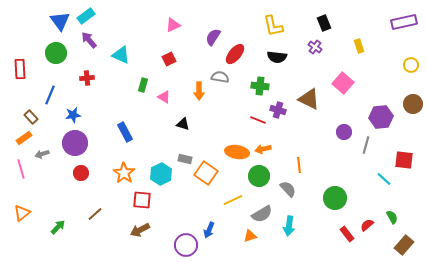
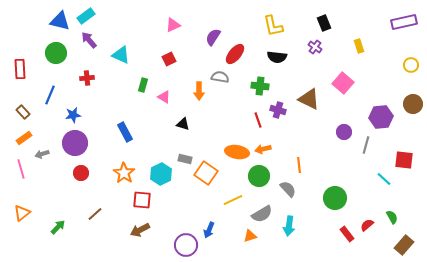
blue triangle at (60, 21): rotated 40 degrees counterclockwise
brown rectangle at (31, 117): moved 8 px left, 5 px up
red line at (258, 120): rotated 49 degrees clockwise
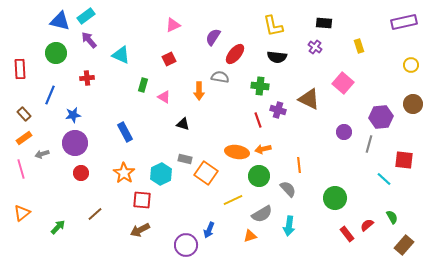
black rectangle at (324, 23): rotated 63 degrees counterclockwise
brown rectangle at (23, 112): moved 1 px right, 2 px down
gray line at (366, 145): moved 3 px right, 1 px up
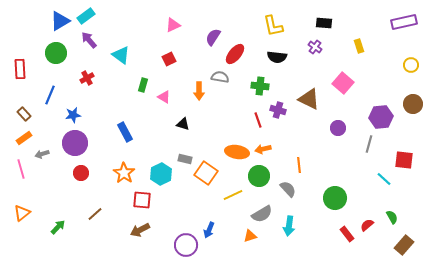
blue triangle at (60, 21): rotated 45 degrees counterclockwise
cyan triangle at (121, 55): rotated 12 degrees clockwise
red cross at (87, 78): rotated 24 degrees counterclockwise
purple circle at (344, 132): moved 6 px left, 4 px up
yellow line at (233, 200): moved 5 px up
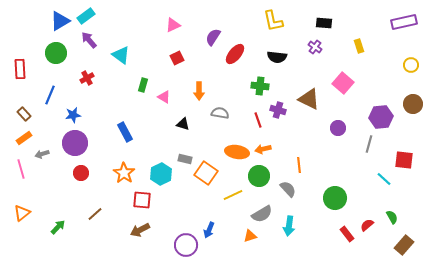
yellow L-shape at (273, 26): moved 5 px up
red square at (169, 59): moved 8 px right, 1 px up
gray semicircle at (220, 77): moved 36 px down
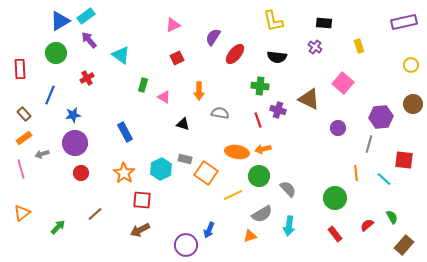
orange line at (299, 165): moved 57 px right, 8 px down
cyan hexagon at (161, 174): moved 5 px up
red rectangle at (347, 234): moved 12 px left
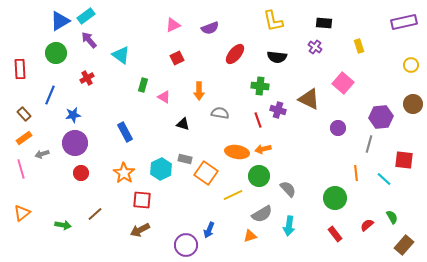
purple semicircle at (213, 37): moved 3 px left, 9 px up; rotated 144 degrees counterclockwise
green arrow at (58, 227): moved 5 px right, 2 px up; rotated 56 degrees clockwise
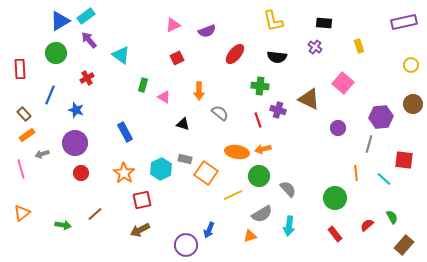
purple semicircle at (210, 28): moved 3 px left, 3 px down
gray semicircle at (220, 113): rotated 30 degrees clockwise
blue star at (73, 115): moved 3 px right, 5 px up; rotated 28 degrees clockwise
orange rectangle at (24, 138): moved 3 px right, 3 px up
red square at (142, 200): rotated 18 degrees counterclockwise
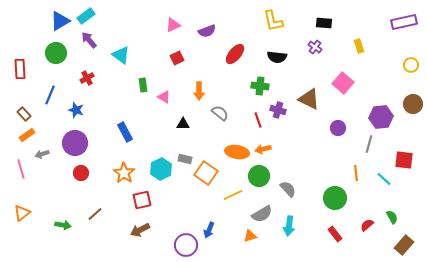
green rectangle at (143, 85): rotated 24 degrees counterclockwise
black triangle at (183, 124): rotated 16 degrees counterclockwise
